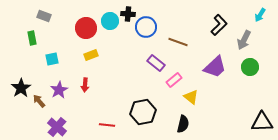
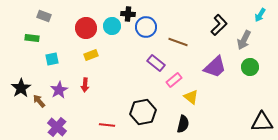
cyan circle: moved 2 px right, 5 px down
green rectangle: rotated 72 degrees counterclockwise
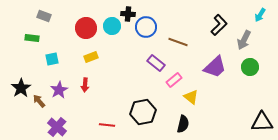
yellow rectangle: moved 2 px down
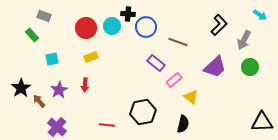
cyan arrow: rotated 88 degrees counterclockwise
green rectangle: moved 3 px up; rotated 40 degrees clockwise
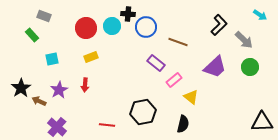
gray arrow: rotated 72 degrees counterclockwise
brown arrow: rotated 24 degrees counterclockwise
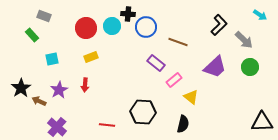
black hexagon: rotated 15 degrees clockwise
